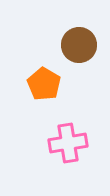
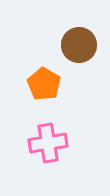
pink cross: moved 20 px left
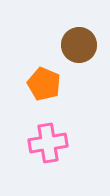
orange pentagon: rotated 8 degrees counterclockwise
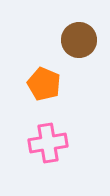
brown circle: moved 5 px up
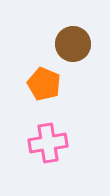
brown circle: moved 6 px left, 4 px down
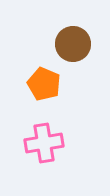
pink cross: moved 4 px left
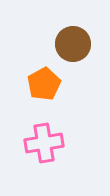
orange pentagon: rotated 20 degrees clockwise
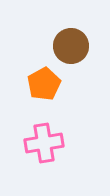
brown circle: moved 2 px left, 2 px down
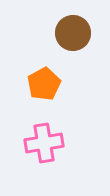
brown circle: moved 2 px right, 13 px up
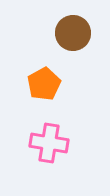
pink cross: moved 5 px right; rotated 18 degrees clockwise
